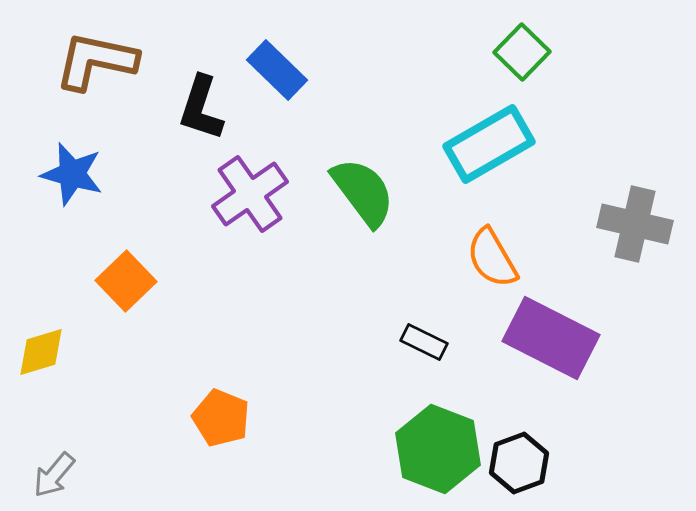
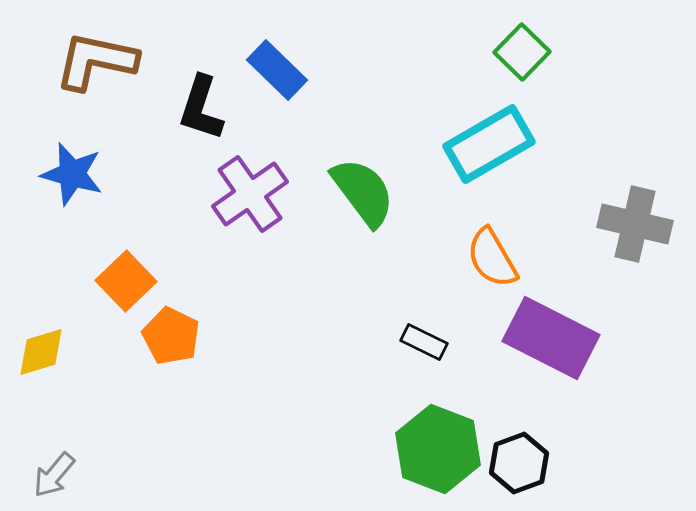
orange pentagon: moved 50 px left, 82 px up; rotated 4 degrees clockwise
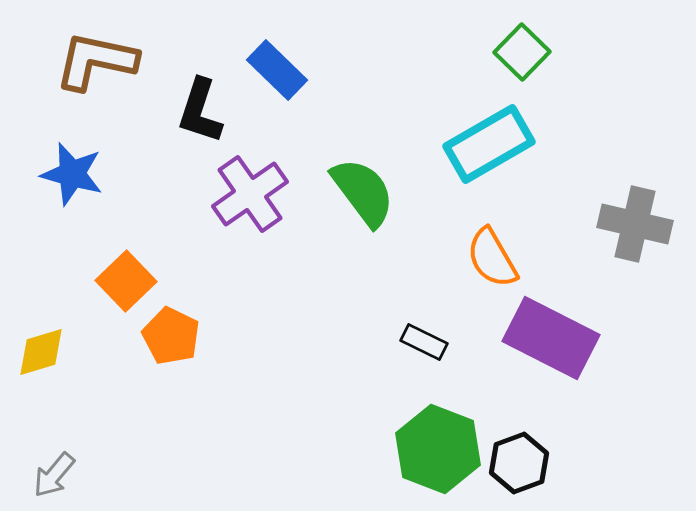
black L-shape: moved 1 px left, 3 px down
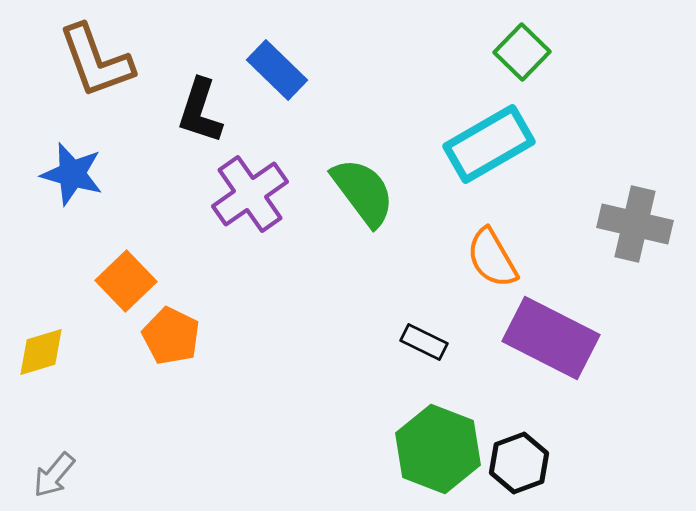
brown L-shape: rotated 122 degrees counterclockwise
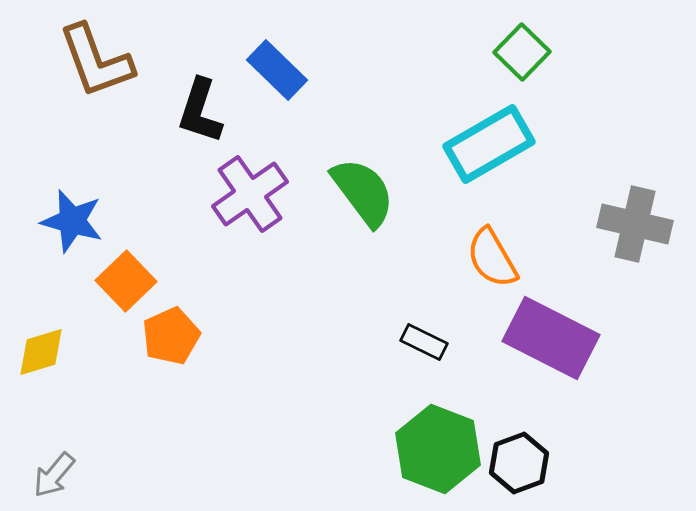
blue star: moved 47 px down
orange pentagon: rotated 22 degrees clockwise
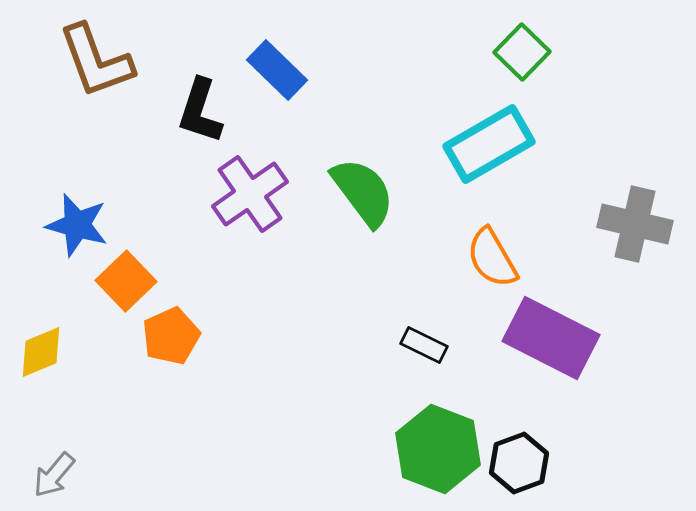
blue star: moved 5 px right, 4 px down
black rectangle: moved 3 px down
yellow diamond: rotated 6 degrees counterclockwise
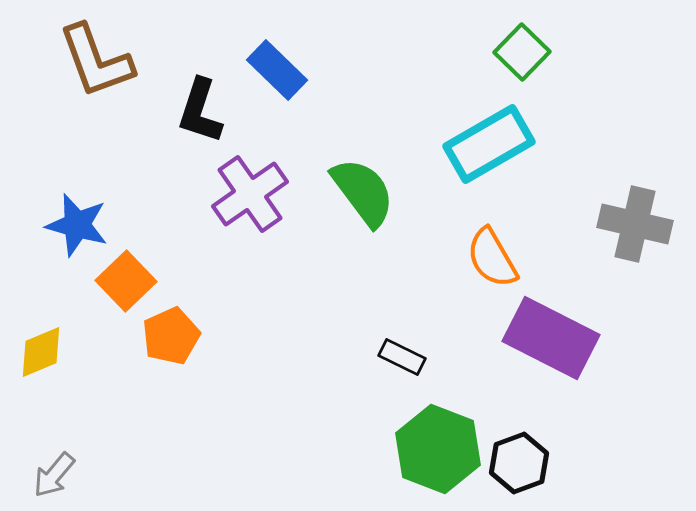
black rectangle: moved 22 px left, 12 px down
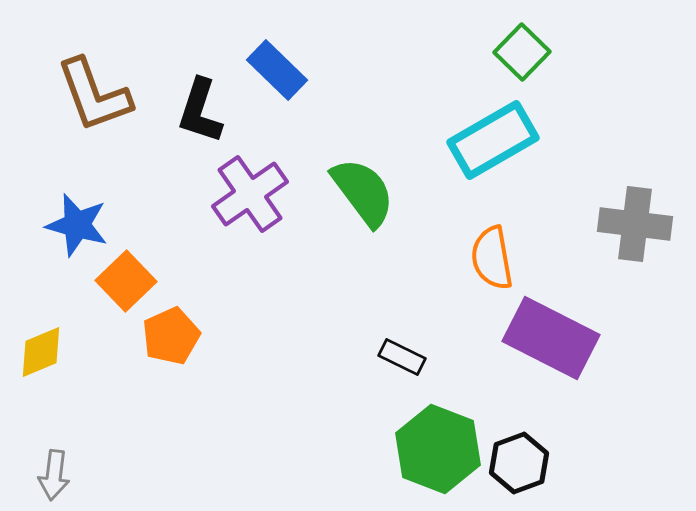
brown L-shape: moved 2 px left, 34 px down
cyan rectangle: moved 4 px right, 4 px up
gray cross: rotated 6 degrees counterclockwise
orange semicircle: rotated 20 degrees clockwise
gray arrow: rotated 33 degrees counterclockwise
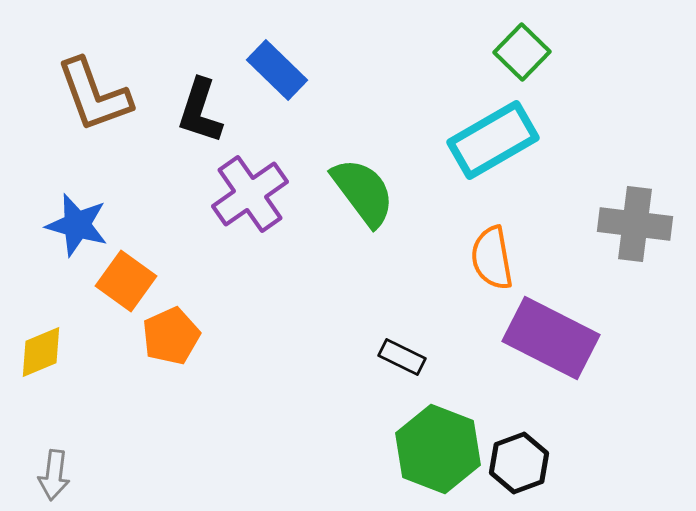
orange square: rotated 10 degrees counterclockwise
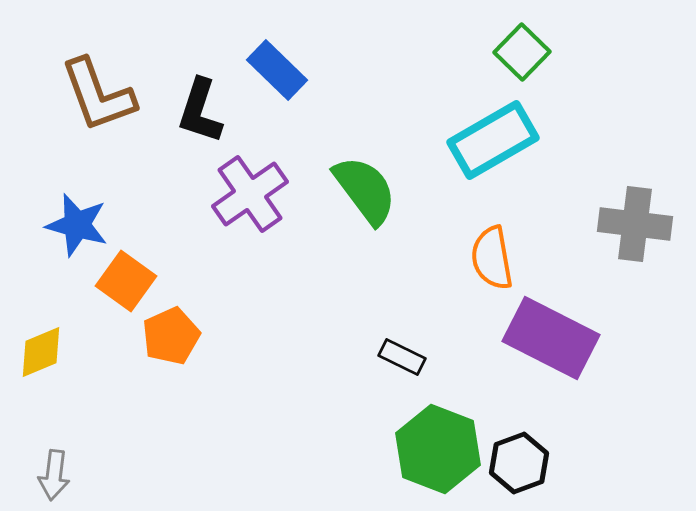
brown L-shape: moved 4 px right
green semicircle: moved 2 px right, 2 px up
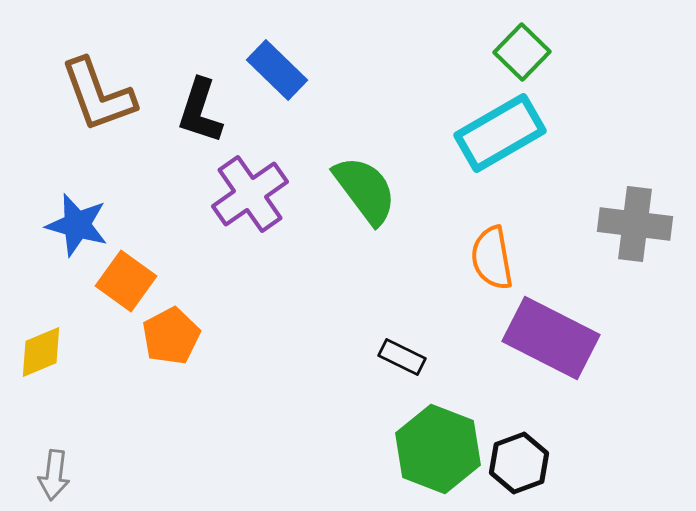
cyan rectangle: moved 7 px right, 7 px up
orange pentagon: rotated 4 degrees counterclockwise
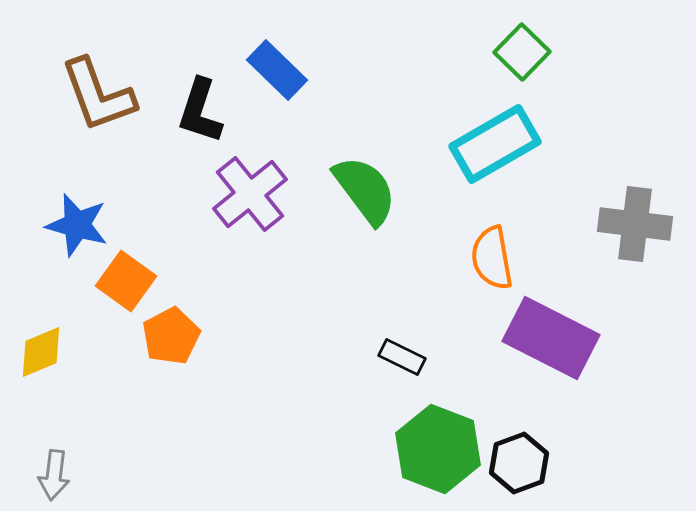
cyan rectangle: moved 5 px left, 11 px down
purple cross: rotated 4 degrees counterclockwise
